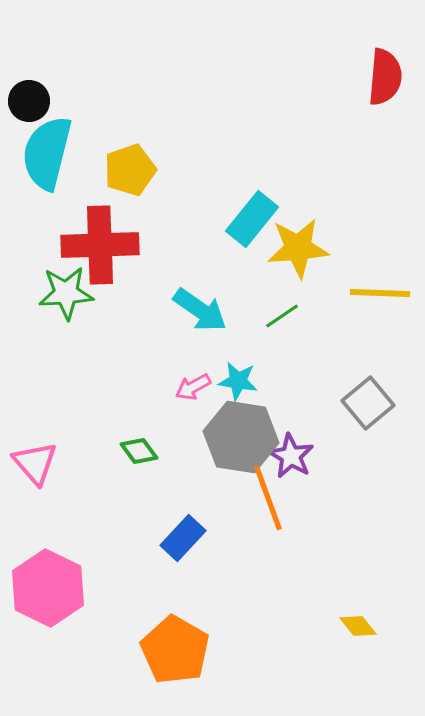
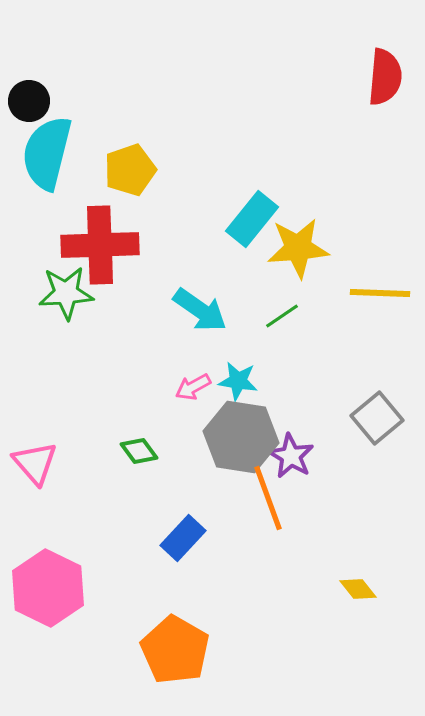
gray square: moved 9 px right, 15 px down
yellow diamond: moved 37 px up
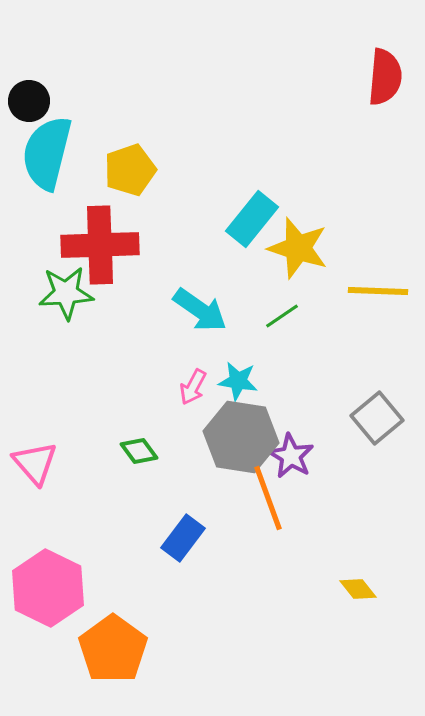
yellow star: rotated 22 degrees clockwise
yellow line: moved 2 px left, 2 px up
pink arrow: rotated 33 degrees counterclockwise
blue rectangle: rotated 6 degrees counterclockwise
orange pentagon: moved 62 px left, 1 px up; rotated 6 degrees clockwise
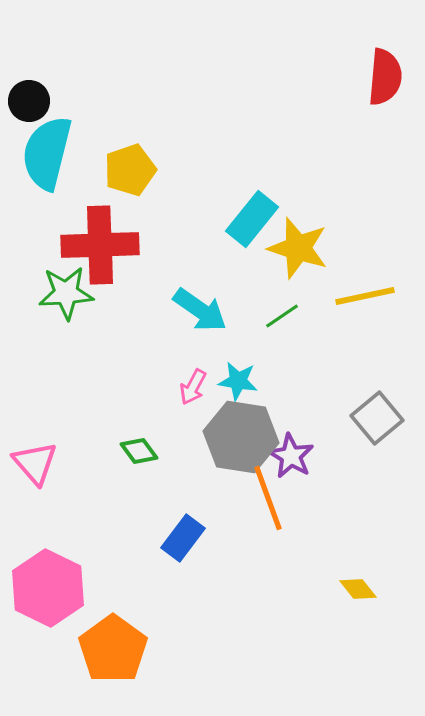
yellow line: moved 13 px left, 5 px down; rotated 14 degrees counterclockwise
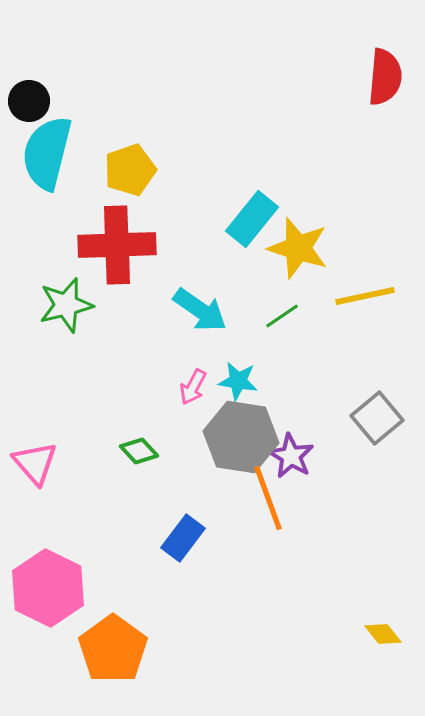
red cross: moved 17 px right
green star: moved 12 px down; rotated 10 degrees counterclockwise
green diamond: rotated 6 degrees counterclockwise
yellow diamond: moved 25 px right, 45 px down
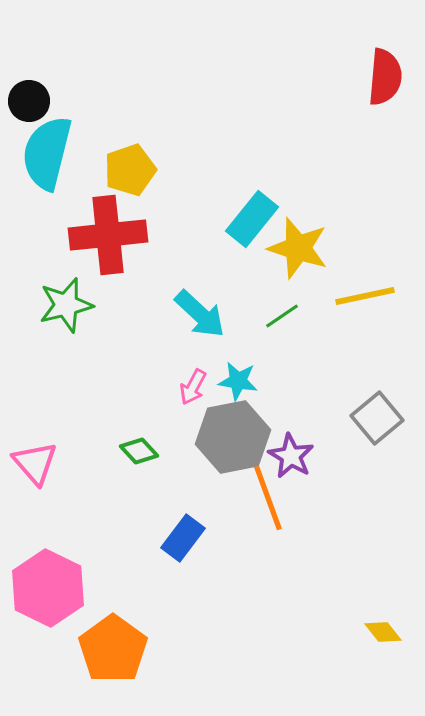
red cross: moved 9 px left, 10 px up; rotated 4 degrees counterclockwise
cyan arrow: moved 4 px down; rotated 8 degrees clockwise
gray hexagon: moved 8 px left; rotated 20 degrees counterclockwise
yellow diamond: moved 2 px up
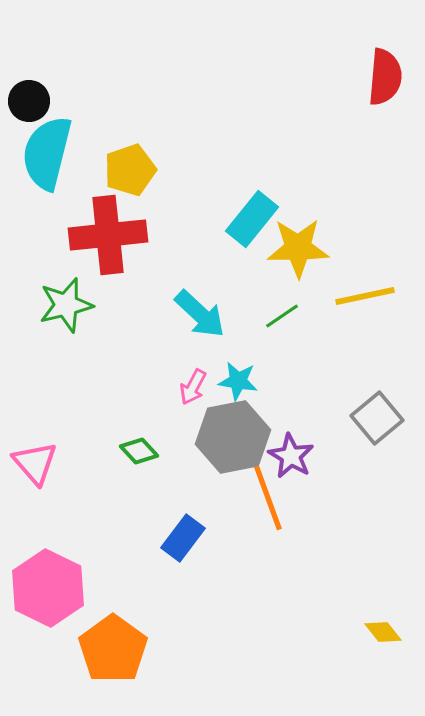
yellow star: rotated 18 degrees counterclockwise
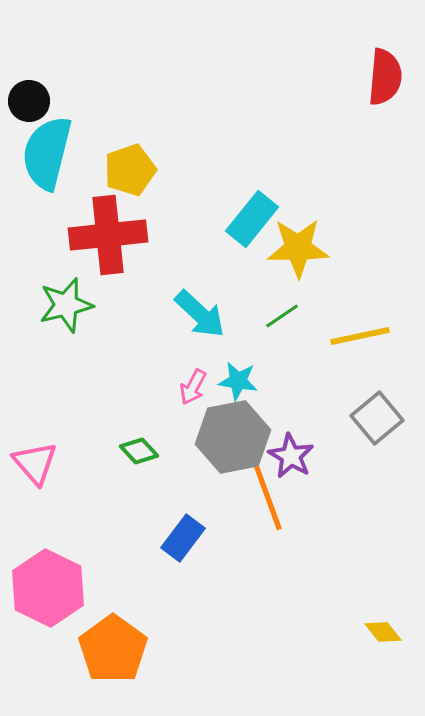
yellow line: moved 5 px left, 40 px down
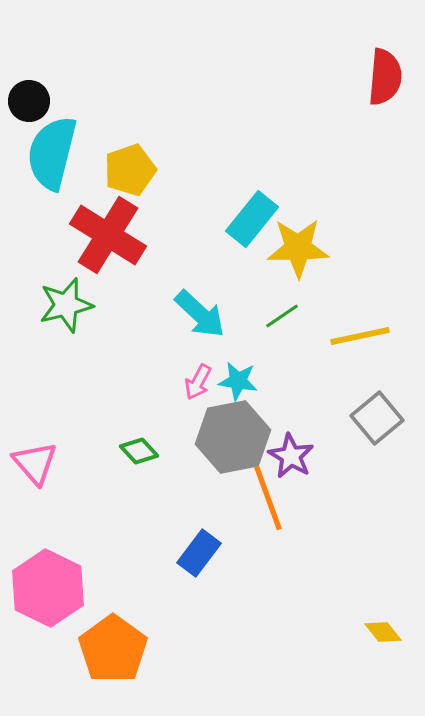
cyan semicircle: moved 5 px right
red cross: rotated 38 degrees clockwise
pink arrow: moved 5 px right, 5 px up
blue rectangle: moved 16 px right, 15 px down
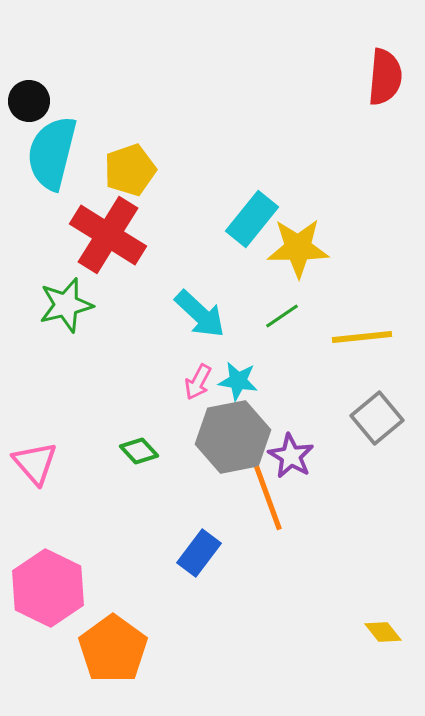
yellow line: moved 2 px right, 1 px down; rotated 6 degrees clockwise
